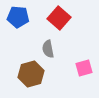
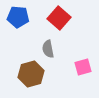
pink square: moved 1 px left, 1 px up
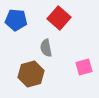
blue pentagon: moved 2 px left, 3 px down
gray semicircle: moved 2 px left, 1 px up
pink square: moved 1 px right
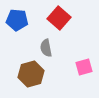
blue pentagon: moved 1 px right
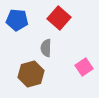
gray semicircle: rotated 12 degrees clockwise
pink square: rotated 18 degrees counterclockwise
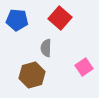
red square: moved 1 px right
brown hexagon: moved 1 px right, 1 px down
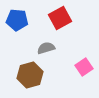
red square: rotated 20 degrees clockwise
gray semicircle: rotated 72 degrees clockwise
brown hexagon: moved 2 px left
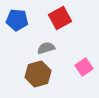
brown hexagon: moved 8 px right, 1 px up
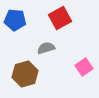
blue pentagon: moved 2 px left
brown hexagon: moved 13 px left
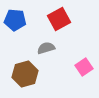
red square: moved 1 px left, 1 px down
